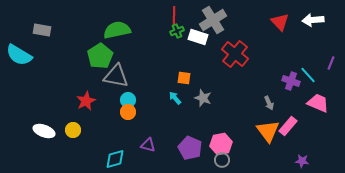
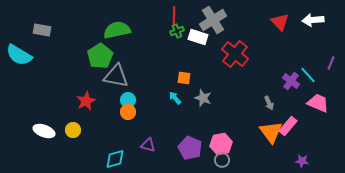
purple cross: rotated 18 degrees clockwise
orange triangle: moved 3 px right, 1 px down
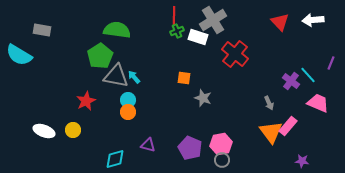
green semicircle: rotated 20 degrees clockwise
cyan arrow: moved 41 px left, 21 px up
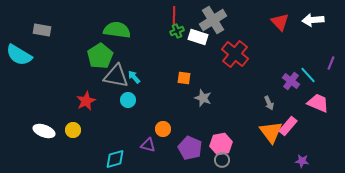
orange circle: moved 35 px right, 17 px down
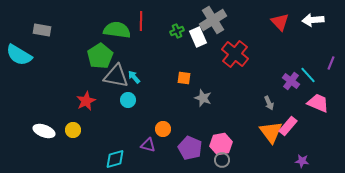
red line: moved 33 px left, 5 px down
white rectangle: rotated 48 degrees clockwise
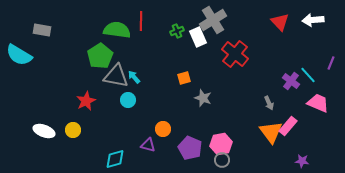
orange square: rotated 24 degrees counterclockwise
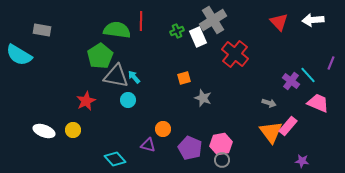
red triangle: moved 1 px left
gray arrow: rotated 48 degrees counterclockwise
cyan diamond: rotated 65 degrees clockwise
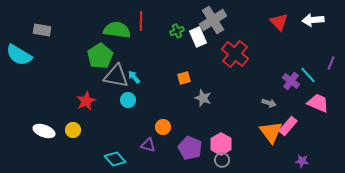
orange circle: moved 2 px up
pink hexagon: rotated 20 degrees counterclockwise
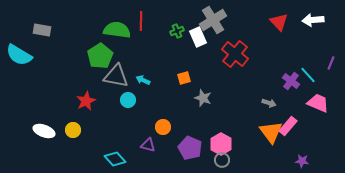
cyan arrow: moved 9 px right, 3 px down; rotated 24 degrees counterclockwise
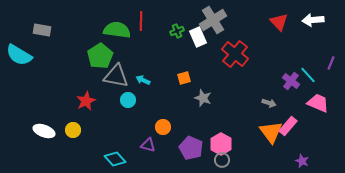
purple pentagon: moved 1 px right
purple star: rotated 16 degrees clockwise
